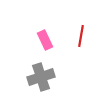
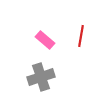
pink rectangle: rotated 24 degrees counterclockwise
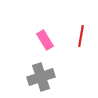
pink rectangle: rotated 18 degrees clockwise
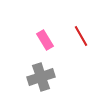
red line: rotated 40 degrees counterclockwise
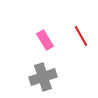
gray cross: moved 2 px right
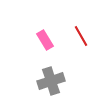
gray cross: moved 8 px right, 4 px down
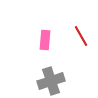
pink rectangle: rotated 36 degrees clockwise
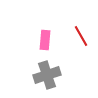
gray cross: moved 4 px left, 6 px up
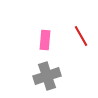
gray cross: moved 1 px down
